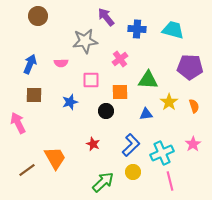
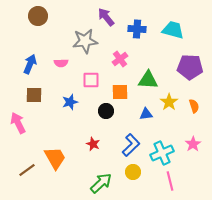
green arrow: moved 2 px left, 1 px down
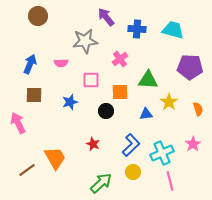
orange semicircle: moved 4 px right, 3 px down
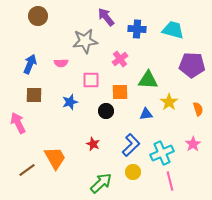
purple pentagon: moved 2 px right, 2 px up
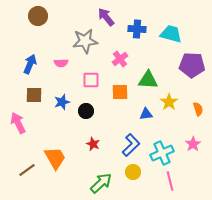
cyan trapezoid: moved 2 px left, 4 px down
blue star: moved 8 px left
black circle: moved 20 px left
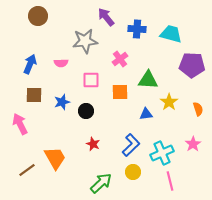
pink arrow: moved 2 px right, 1 px down
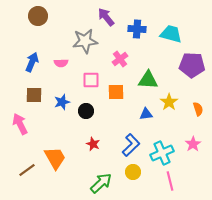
blue arrow: moved 2 px right, 2 px up
orange square: moved 4 px left
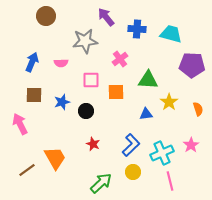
brown circle: moved 8 px right
pink star: moved 2 px left, 1 px down
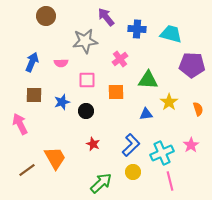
pink square: moved 4 px left
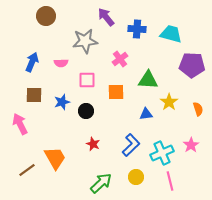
yellow circle: moved 3 px right, 5 px down
